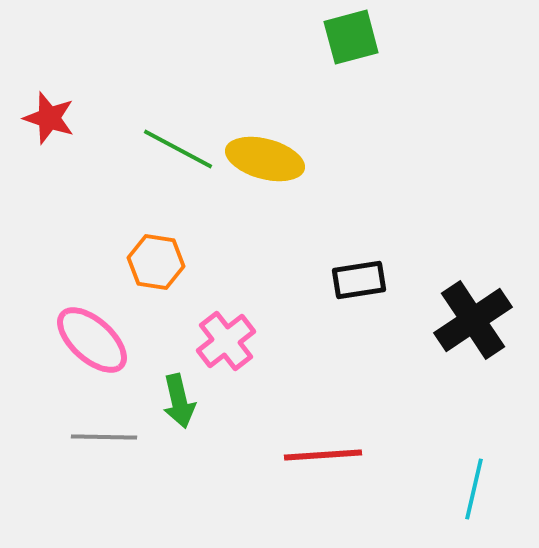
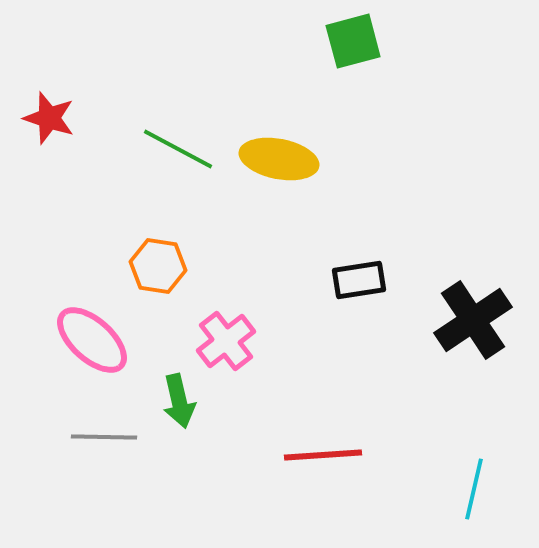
green square: moved 2 px right, 4 px down
yellow ellipse: moved 14 px right; rotated 4 degrees counterclockwise
orange hexagon: moved 2 px right, 4 px down
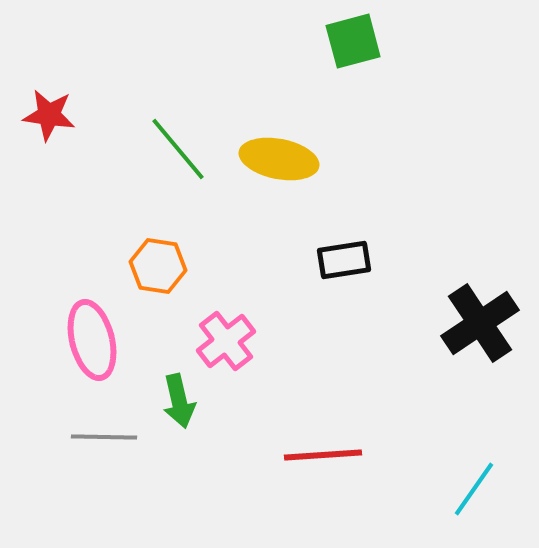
red star: moved 3 px up; rotated 10 degrees counterclockwise
green line: rotated 22 degrees clockwise
black rectangle: moved 15 px left, 20 px up
black cross: moved 7 px right, 3 px down
pink ellipse: rotated 34 degrees clockwise
cyan line: rotated 22 degrees clockwise
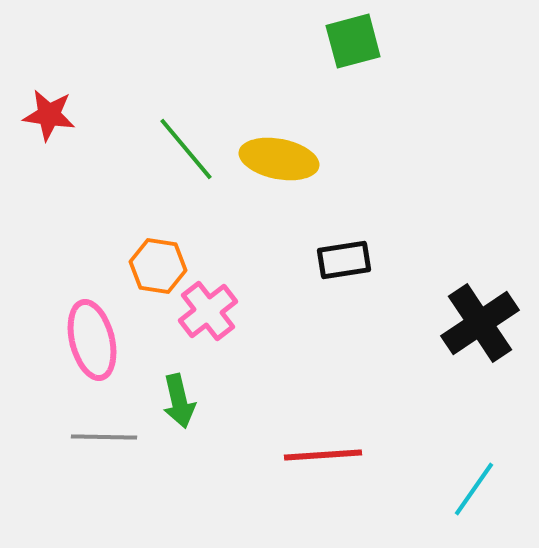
green line: moved 8 px right
pink cross: moved 18 px left, 30 px up
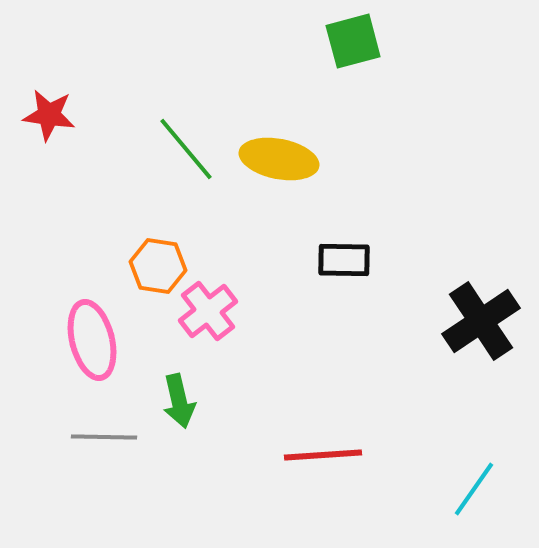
black rectangle: rotated 10 degrees clockwise
black cross: moved 1 px right, 2 px up
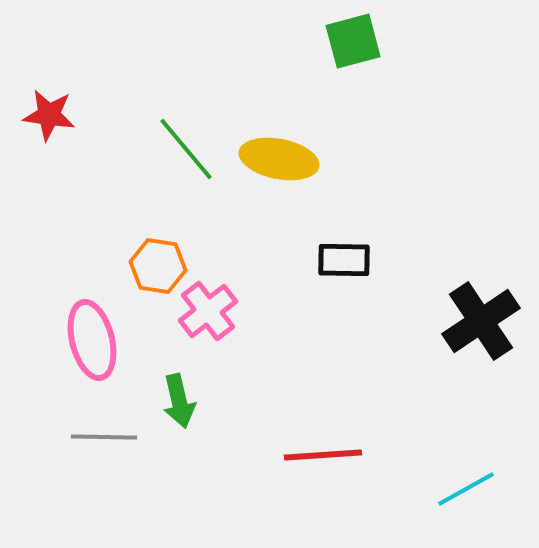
cyan line: moved 8 px left; rotated 26 degrees clockwise
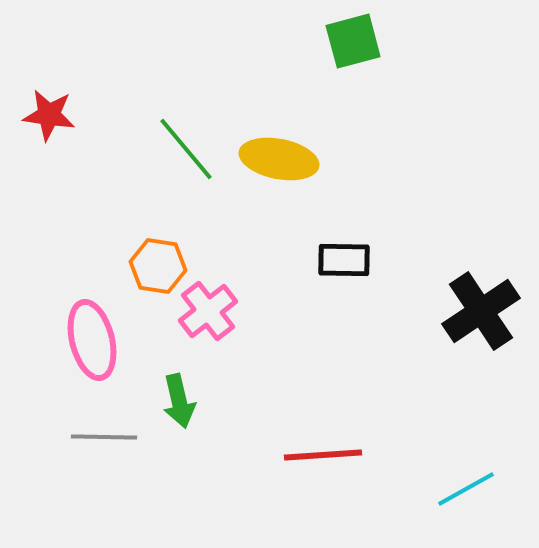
black cross: moved 10 px up
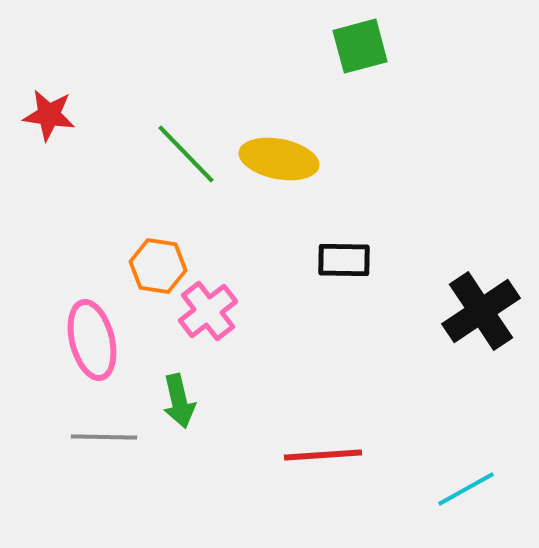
green square: moved 7 px right, 5 px down
green line: moved 5 px down; rotated 4 degrees counterclockwise
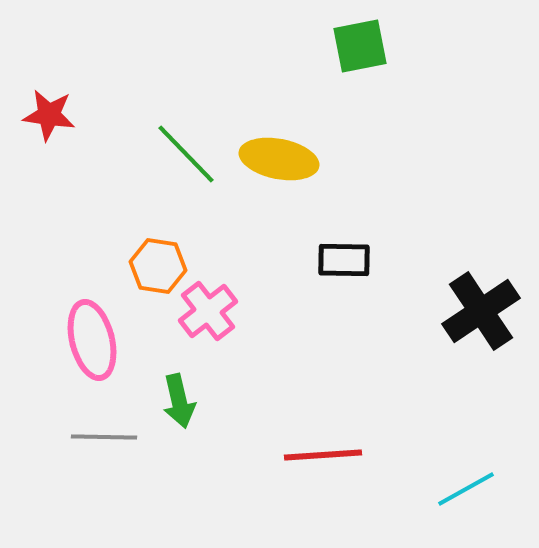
green square: rotated 4 degrees clockwise
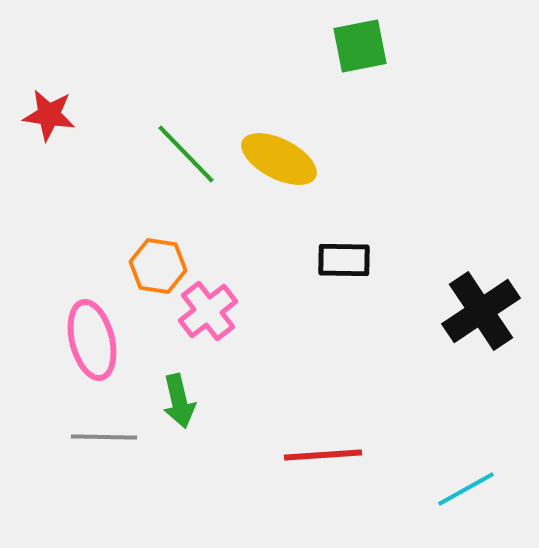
yellow ellipse: rotated 16 degrees clockwise
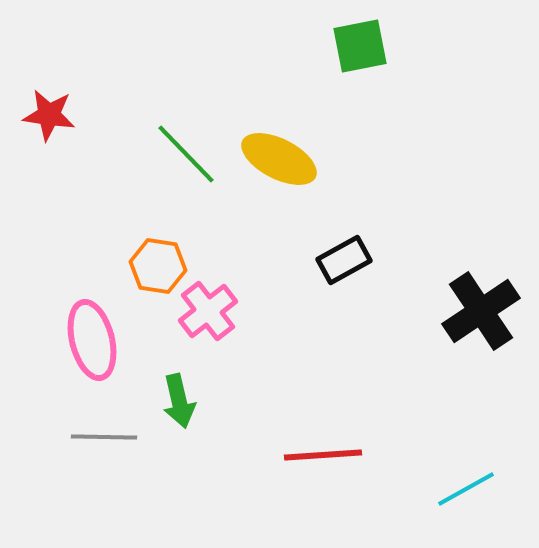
black rectangle: rotated 30 degrees counterclockwise
